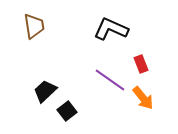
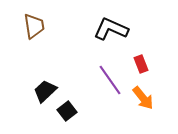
purple line: rotated 20 degrees clockwise
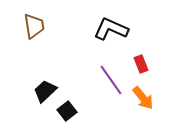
purple line: moved 1 px right
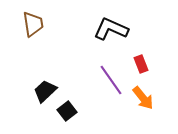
brown trapezoid: moved 1 px left, 2 px up
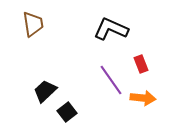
orange arrow: rotated 45 degrees counterclockwise
black square: moved 1 px down
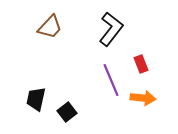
brown trapezoid: moved 17 px right, 3 px down; rotated 52 degrees clockwise
black L-shape: rotated 104 degrees clockwise
purple line: rotated 12 degrees clockwise
black trapezoid: moved 9 px left, 8 px down; rotated 35 degrees counterclockwise
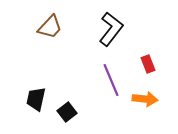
red rectangle: moved 7 px right
orange arrow: moved 2 px right, 1 px down
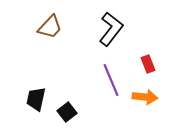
orange arrow: moved 2 px up
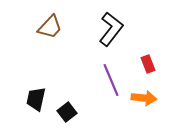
orange arrow: moved 1 px left, 1 px down
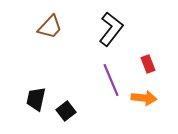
black square: moved 1 px left, 1 px up
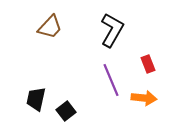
black L-shape: moved 1 px right, 1 px down; rotated 8 degrees counterclockwise
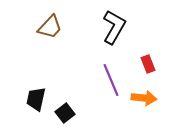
black L-shape: moved 2 px right, 3 px up
black square: moved 1 px left, 2 px down
